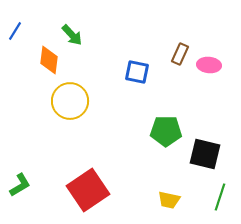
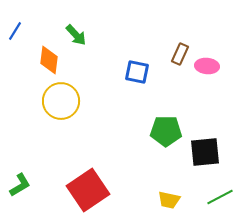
green arrow: moved 4 px right
pink ellipse: moved 2 px left, 1 px down
yellow circle: moved 9 px left
black square: moved 2 px up; rotated 20 degrees counterclockwise
green line: rotated 44 degrees clockwise
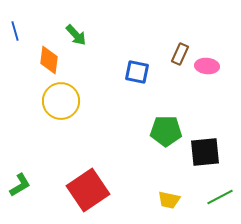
blue line: rotated 48 degrees counterclockwise
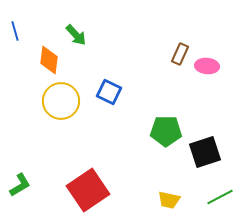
blue square: moved 28 px left, 20 px down; rotated 15 degrees clockwise
black square: rotated 12 degrees counterclockwise
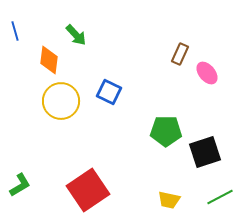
pink ellipse: moved 7 px down; rotated 45 degrees clockwise
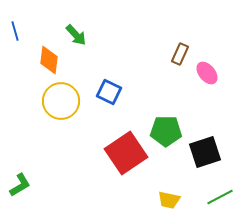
red square: moved 38 px right, 37 px up
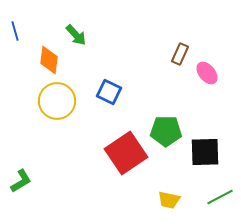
yellow circle: moved 4 px left
black square: rotated 16 degrees clockwise
green L-shape: moved 1 px right, 4 px up
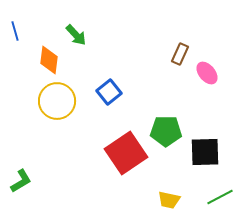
blue square: rotated 25 degrees clockwise
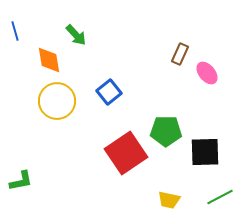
orange diamond: rotated 16 degrees counterclockwise
green L-shape: rotated 20 degrees clockwise
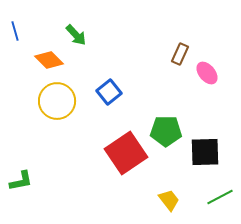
orange diamond: rotated 36 degrees counterclockwise
yellow trapezoid: rotated 140 degrees counterclockwise
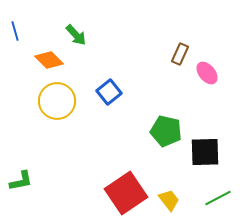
green pentagon: rotated 12 degrees clockwise
red square: moved 40 px down
green line: moved 2 px left, 1 px down
